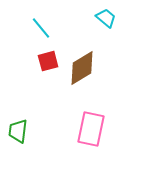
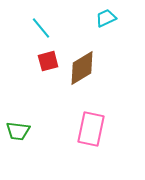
cyan trapezoid: rotated 65 degrees counterclockwise
green trapezoid: rotated 90 degrees counterclockwise
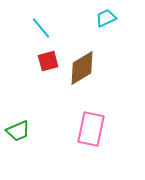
green trapezoid: rotated 30 degrees counterclockwise
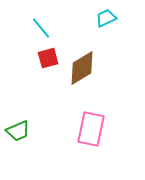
red square: moved 3 px up
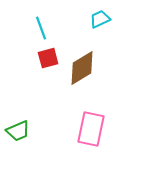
cyan trapezoid: moved 6 px left, 1 px down
cyan line: rotated 20 degrees clockwise
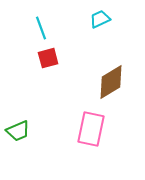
brown diamond: moved 29 px right, 14 px down
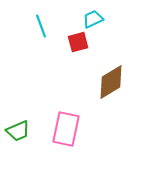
cyan trapezoid: moved 7 px left
cyan line: moved 2 px up
red square: moved 30 px right, 16 px up
pink rectangle: moved 25 px left
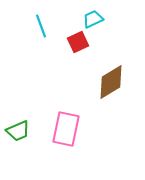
red square: rotated 10 degrees counterclockwise
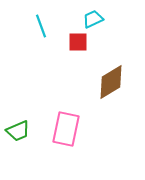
red square: rotated 25 degrees clockwise
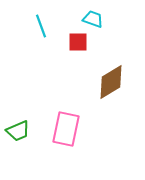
cyan trapezoid: rotated 45 degrees clockwise
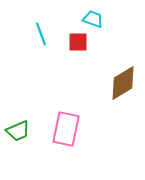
cyan line: moved 8 px down
brown diamond: moved 12 px right, 1 px down
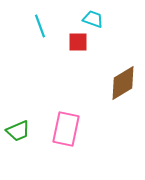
cyan line: moved 1 px left, 8 px up
